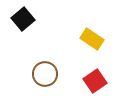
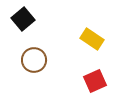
brown circle: moved 11 px left, 14 px up
red square: rotated 10 degrees clockwise
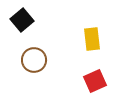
black square: moved 1 px left, 1 px down
yellow rectangle: rotated 50 degrees clockwise
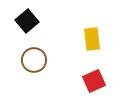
black square: moved 5 px right, 1 px down
red square: moved 1 px left
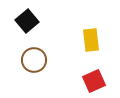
yellow rectangle: moved 1 px left, 1 px down
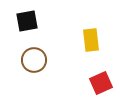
black square: rotated 30 degrees clockwise
red square: moved 7 px right, 2 px down
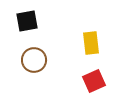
yellow rectangle: moved 3 px down
red square: moved 7 px left, 2 px up
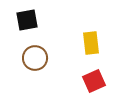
black square: moved 1 px up
brown circle: moved 1 px right, 2 px up
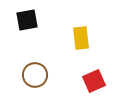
yellow rectangle: moved 10 px left, 5 px up
brown circle: moved 17 px down
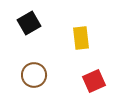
black square: moved 2 px right, 3 px down; rotated 20 degrees counterclockwise
brown circle: moved 1 px left
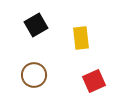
black square: moved 7 px right, 2 px down
